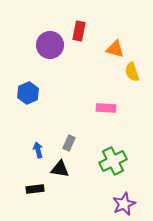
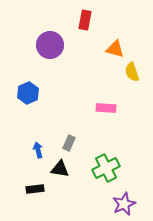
red rectangle: moved 6 px right, 11 px up
green cross: moved 7 px left, 7 px down
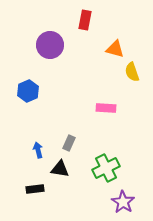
blue hexagon: moved 2 px up
purple star: moved 1 px left, 2 px up; rotated 15 degrees counterclockwise
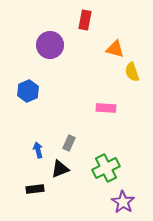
black triangle: rotated 30 degrees counterclockwise
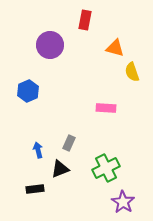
orange triangle: moved 1 px up
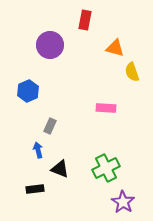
gray rectangle: moved 19 px left, 17 px up
black triangle: rotated 42 degrees clockwise
